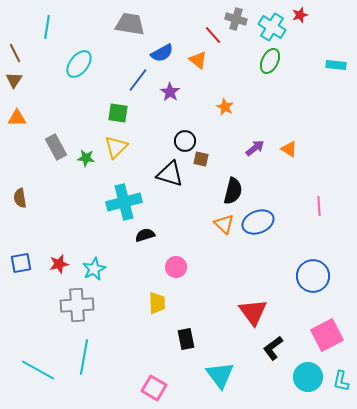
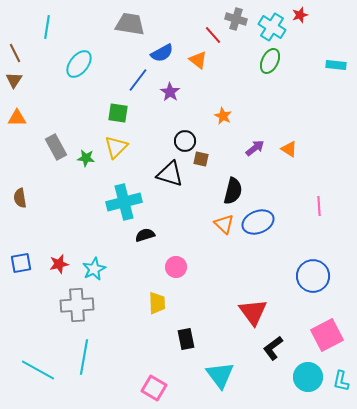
orange star at (225, 107): moved 2 px left, 9 px down
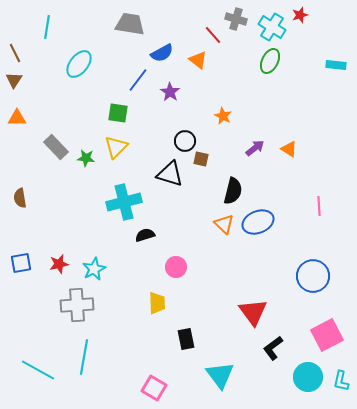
gray rectangle at (56, 147): rotated 15 degrees counterclockwise
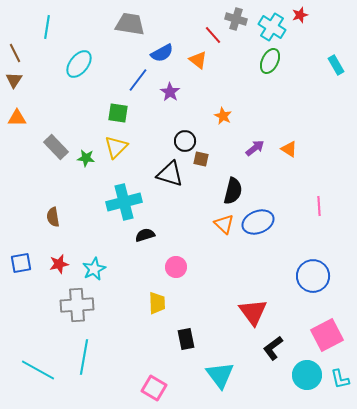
cyan rectangle at (336, 65): rotated 54 degrees clockwise
brown semicircle at (20, 198): moved 33 px right, 19 px down
cyan circle at (308, 377): moved 1 px left, 2 px up
cyan L-shape at (341, 381): moved 1 px left, 2 px up; rotated 25 degrees counterclockwise
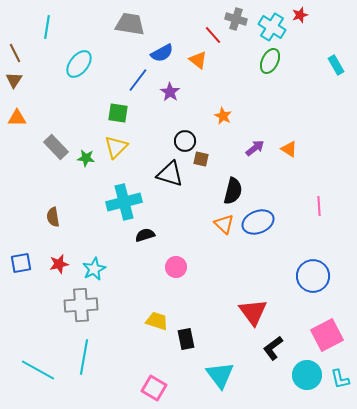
yellow trapezoid at (157, 303): moved 18 px down; rotated 70 degrees counterclockwise
gray cross at (77, 305): moved 4 px right
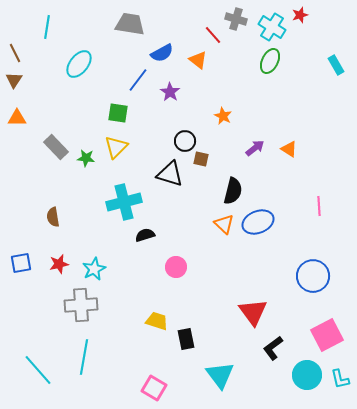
cyan line at (38, 370): rotated 20 degrees clockwise
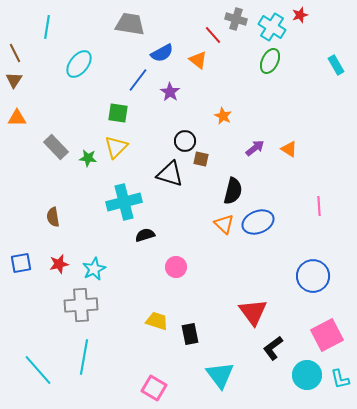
green star at (86, 158): moved 2 px right
black rectangle at (186, 339): moved 4 px right, 5 px up
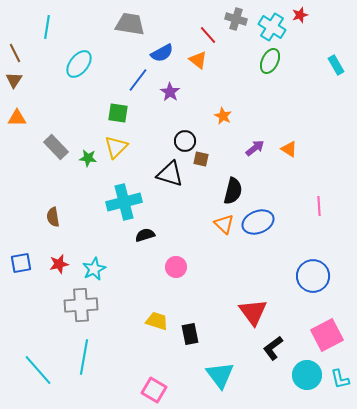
red line at (213, 35): moved 5 px left
pink square at (154, 388): moved 2 px down
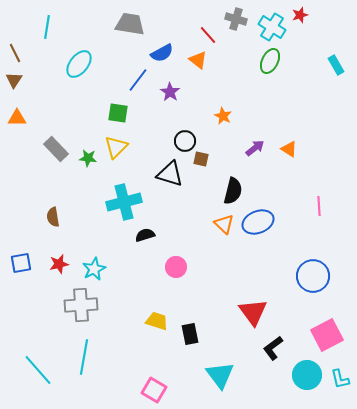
gray rectangle at (56, 147): moved 2 px down
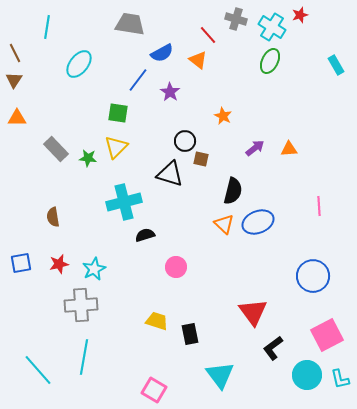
orange triangle at (289, 149): rotated 36 degrees counterclockwise
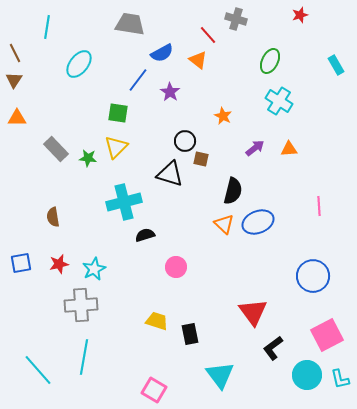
cyan cross at (272, 27): moved 7 px right, 74 px down
